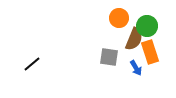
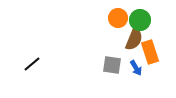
orange circle: moved 1 px left
green circle: moved 7 px left, 6 px up
gray square: moved 3 px right, 8 px down
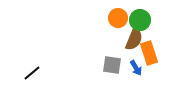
orange rectangle: moved 1 px left, 1 px down
black line: moved 9 px down
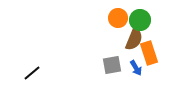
gray square: rotated 18 degrees counterclockwise
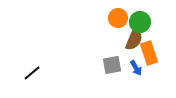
green circle: moved 2 px down
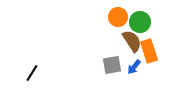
orange circle: moved 1 px up
brown semicircle: moved 2 px left, 2 px down; rotated 55 degrees counterclockwise
orange rectangle: moved 2 px up
blue arrow: moved 2 px left, 1 px up; rotated 70 degrees clockwise
black line: rotated 18 degrees counterclockwise
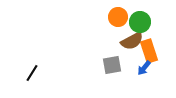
brown semicircle: rotated 95 degrees clockwise
blue arrow: moved 10 px right, 1 px down
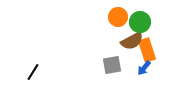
orange rectangle: moved 2 px left, 1 px up
black line: moved 1 px right, 1 px up
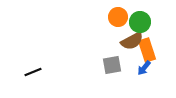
black line: rotated 36 degrees clockwise
